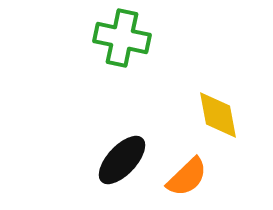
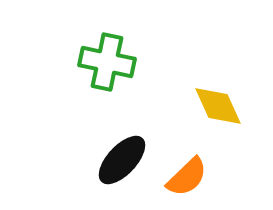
green cross: moved 15 px left, 24 px down
yellow diamond: moved 9 px up; rotated 14 degrees counterclockwise
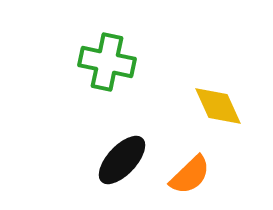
orange semicircle: moved 3 px right, 2 px up
